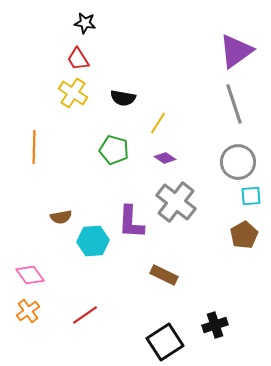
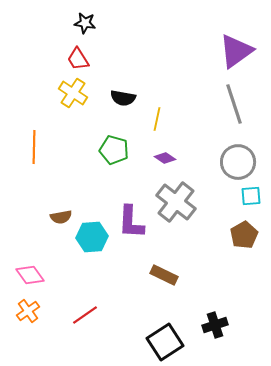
yellow line: moved 1 px left, 4 px up; rotated 20 degrees counterclockwise
cyan hexagon: moved 1 px left, 4 px up
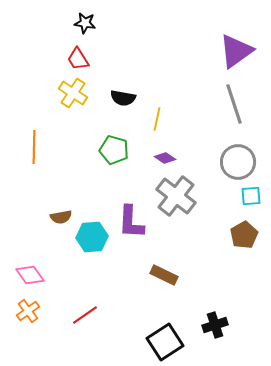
gray cross: moved 6 px up
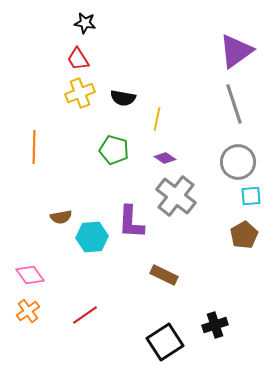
yellow cross: moved 7 px right; rotated 36 degrees clockwise
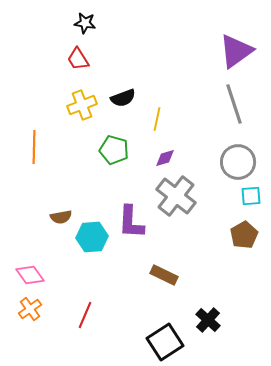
yellow cross: moved 2 px right, 12 px down
black semicircle: rotated 30 degrees counterclockwise
purple diamond: rotated 50 degrees counterclockwise
orange cross: moved 2 px right, 2 px up
red line: rotated 32 degrees counterclockwise
black cross: moved 7 px left, 5 px up; rotated 30 degrees counterclockwise
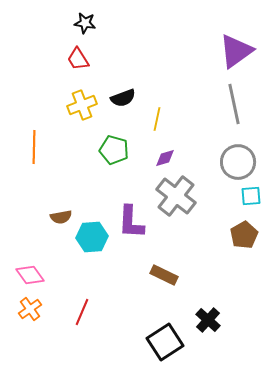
gray line: rotated 6 degrees clockwise
red line: moved 3 px left, 3 px up
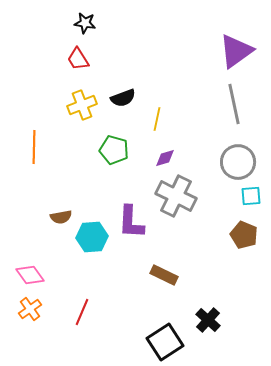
gray cross: rotated 12 degrees counterclockwise
brown pentagon: rotated 20 degrees counterclockwise
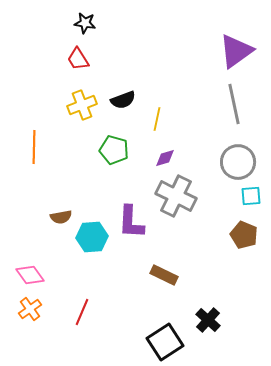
black semicircle: moved 2 px down
